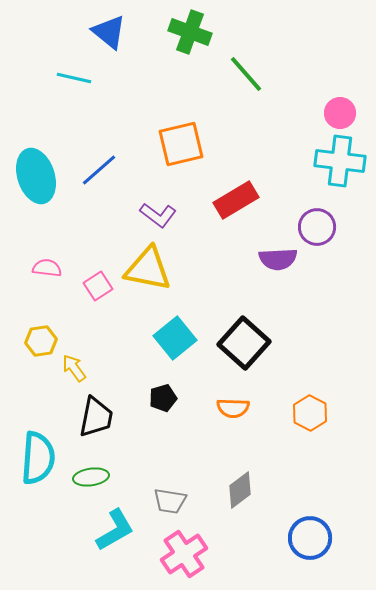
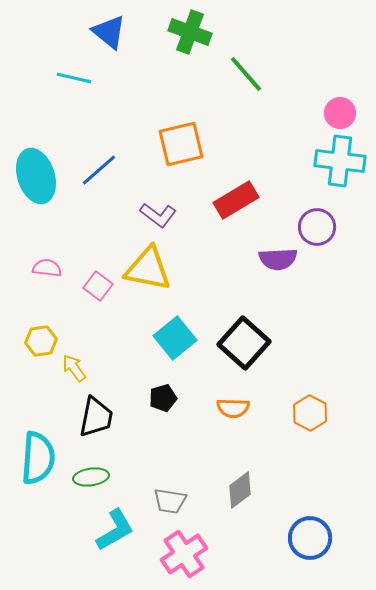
pink square: rotated 20 degrees counterclockwise
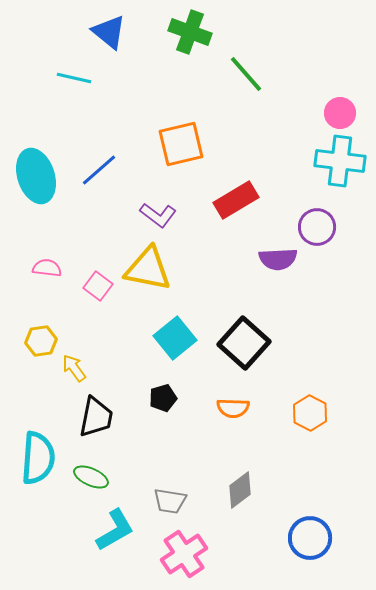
green ellipse: rotated 32 degrees clockwise
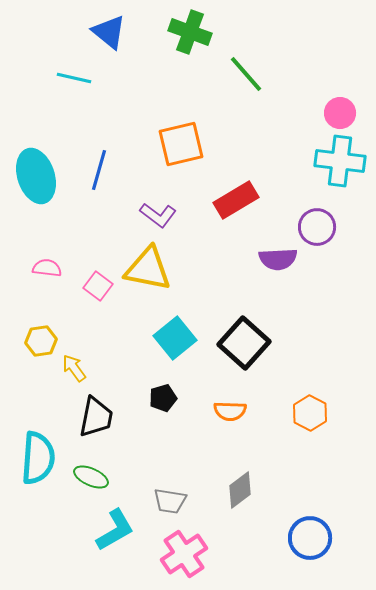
blue line: rotated 33 degrees counterclockwise
orange semicircle: moved 3 px left, 3 px down
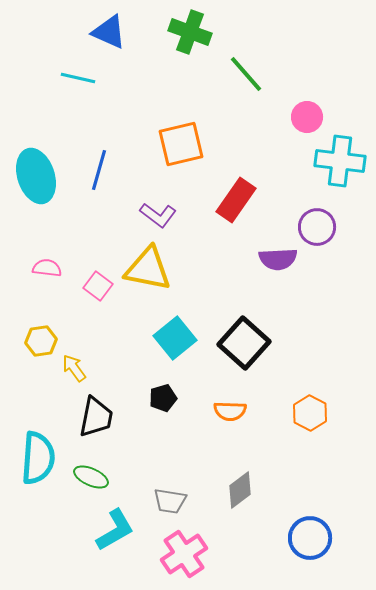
blue triangle: rotated 15 degrees counterclockwise
cyan line: moved 4 px right
pink circle: moved 33 px left, 4 px down
red rectangle: rotated 24 degrees counterclockwise
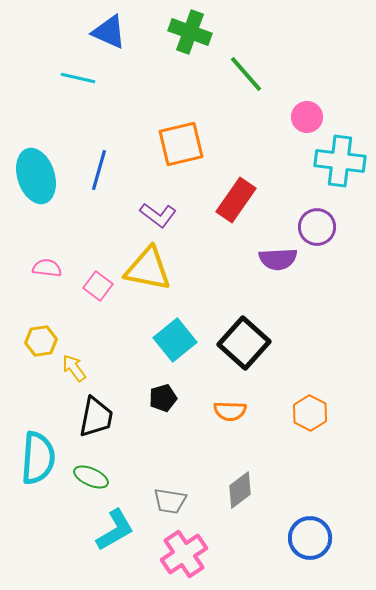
cyan square: moved 2 px down
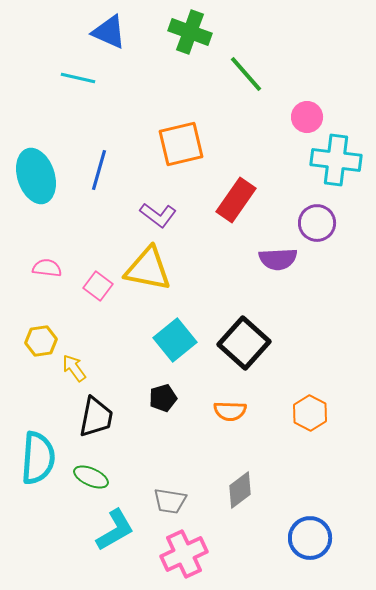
cyan cross: moved 4 px left, 1 px up
purple circle: moved 4 px up
pink cross: rotated 9 degrees clockwise
